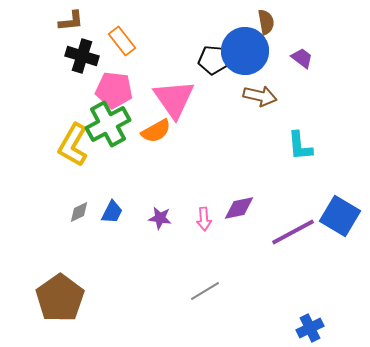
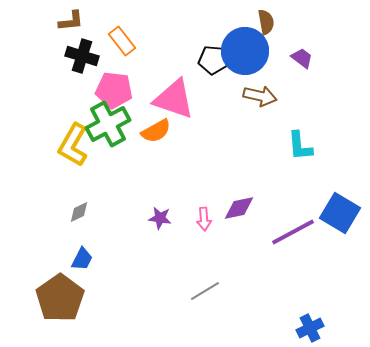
pink triangle: rotated 36 degrees counterclockwise
blue trapezoid: moved 30 px left, 47 px down
blue square: moved 3 px up
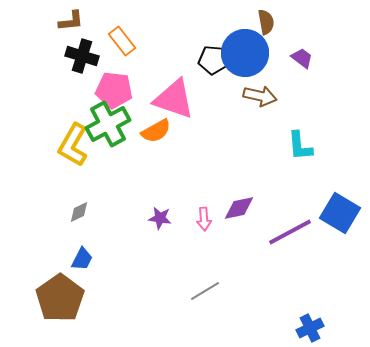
blue circle: moved 2 px down
purple line: moved 3 px left
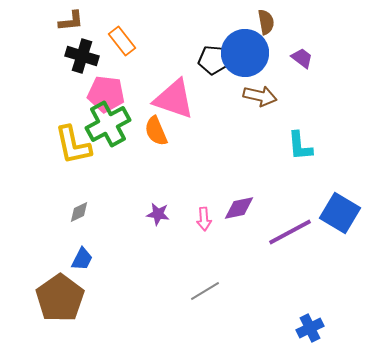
pink pentagon: moved 8 px left, 4 px down
orange semicircle: rotated 96 degrees clockwise
yellow L-shape: rotated 42 degrees counterclockwise
purple star: moved 2 px left, 4 px up
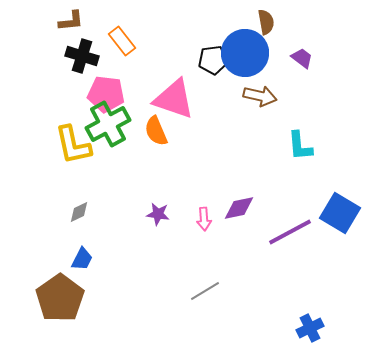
black pentagon: rotated 12 degrees counterclockwise
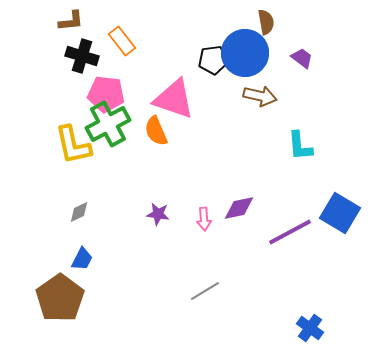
blue cross: rotated 28 degrees counterclockwise
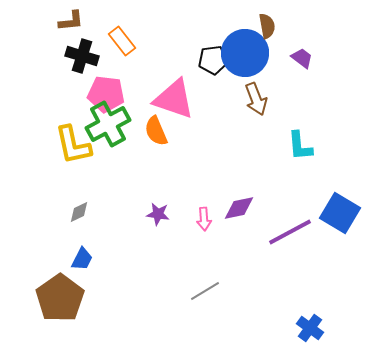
brown semicircle: moved 1 px right, 4 px down
brown arrow: moved 4 px left, 3 px down; rotated 56 degrees clockwise
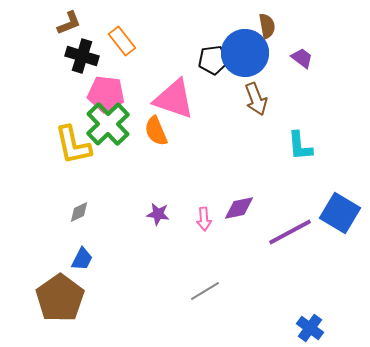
brown L-shape: moved 2 px left, 2 px down; rotated 16 degrees counterclockwise
green cross: rotated 15 degrees counterclockwise
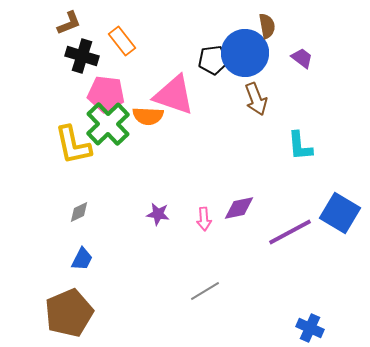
pink triangle: moved 4 px up
orange semicircle: moved 8 px left, 15 px up; rotated 64 degrees counterclockwise
brown pentagon: moved 9 px right, 15 px down; rotated 12 degrees clockwise
blue cross: rotated 12 degrees counterclockwise
